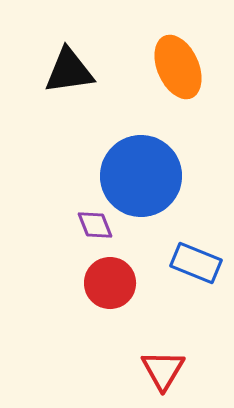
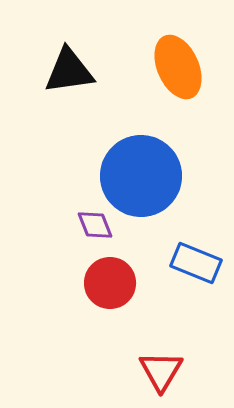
red triangle: moved 2 px left, 1 px down
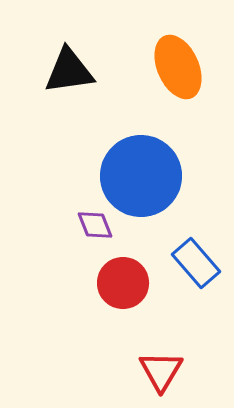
blue rectangle: rotated 27 degrees clockwise
red circle: moved 13 px right
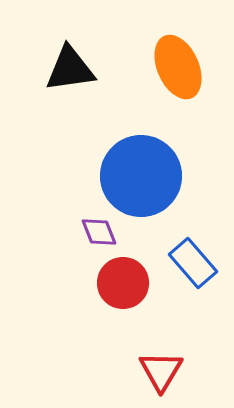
black triangle: moved 1 px right, 2 px up
purple diamond: moved 4 px right, 7 px down
blue rectangle: moved 3 px left
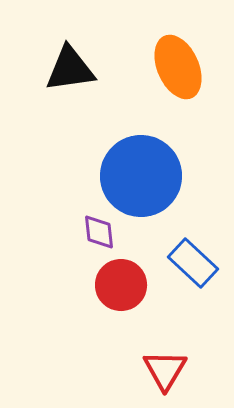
purple diamond: rotated 15 degrees clockwise
blue rectangle: rotated 6 degrees counterclockwise
red circle: moved 2 px left, 2 px down
red triangle: moved 4 px right, 1 px up
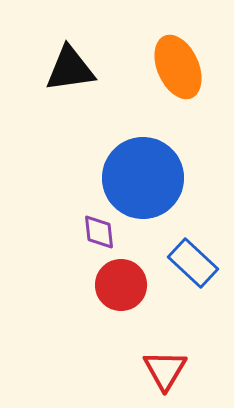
blue circle: moved 2 px right, 2 px down
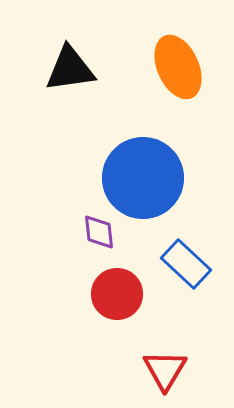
blue rectangle: moved 7 px left, 1 px down
red circle: moved 4 px left, 9 px down
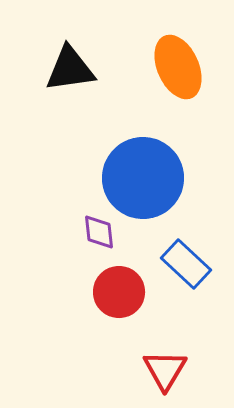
red circle: moved 2 px right, 2 px up
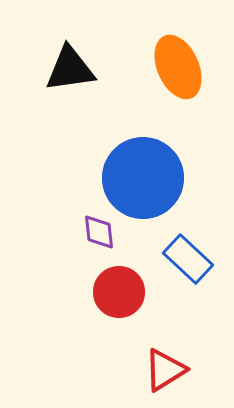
blue rectangle: moved 2 px right, 5 px up
red triangle: rotated 27 degrees clockwise
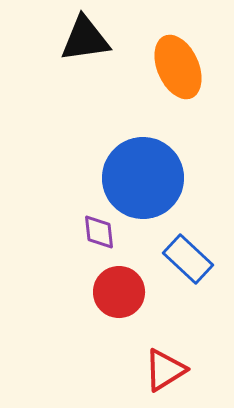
black triangle: moved 15 px right, 30 px up
